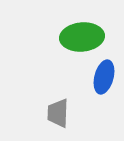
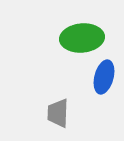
green ellipse: moved 1 px down
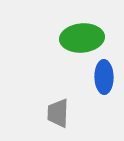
blue ellipse: rotated 16 degrees counterclockwise
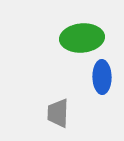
blue ellipse: moved 2 px left
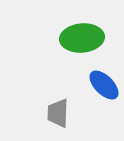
blue ellipse: moved 2 px right, 8 px down; rotated 44 degrees counterclockwise
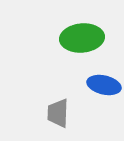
blue ellipse: rotated 32 degrees counterclockwise
